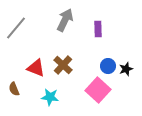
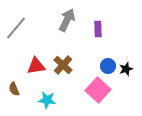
gray arrow: moved 2 px right
red triangle: moved 2 px up; rotated 30 degrees counterclockwise
cyan star: moved 3 px left, 3 px down
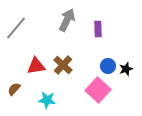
brown semicircle: rotated 64 degrees clockwise
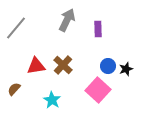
cyan star: moved 5 px right; rotated 24 degrees clockwise
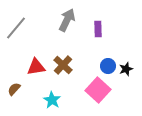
red triangle: moved 1 px down
